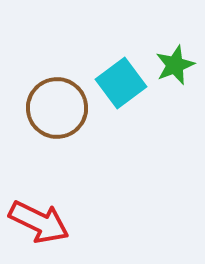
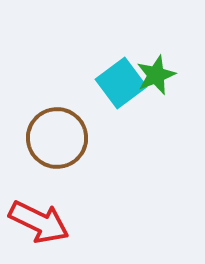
green star: moved 19 px left, 10 px down
brown circle: moved 30 px down
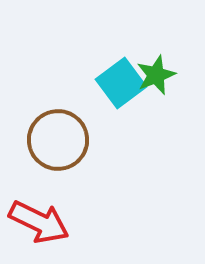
brown circle: moved 1 px right, 2 px down
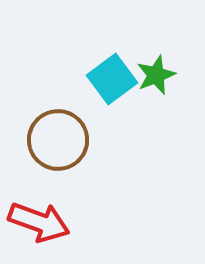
cyan square: moved 9 px left, 4 px up
red arrow: rotated 6 degrees counterclockwise
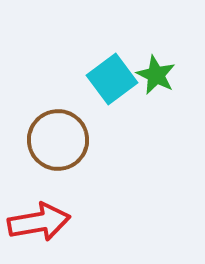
green star: rotated 24 degrees counterclockwise
red arrow: rotated 30 degrees counterclockwise
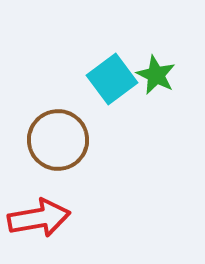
red arrow: moved 4 px up
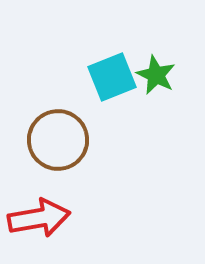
cyan square: moved 2 px up; rotated 15 degrees clockwise
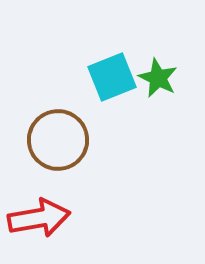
green star: moved 2 px right, 3 px down
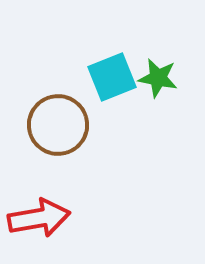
green star: rotated 15 degrees counterclockwise
brown circle: moved 15 px up
